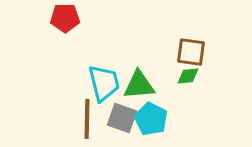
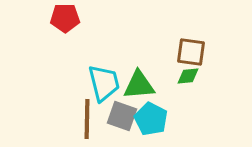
gray square: moved 2 px up
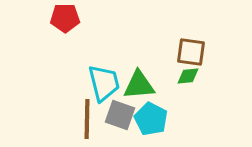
gray square: moved 2 px left, 1 px up
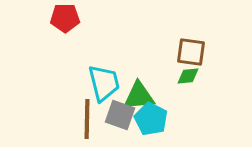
green triangle: moved 11 px down
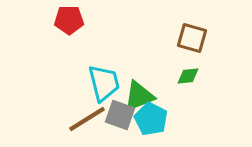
red pentagon: moved 4 px right, 2 px down
brown square: moved 1 px right, 14 px up; rotated 8 degrees clockwise
green triangle: rotated 16 degrees counterclockwise
brown line: rotated 57 degrees clockwise
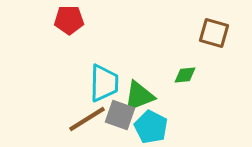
brown square: moved 22 px right, 5 px up
green diamond: moved 3 px left, 1 px up
cyan trapezoid: rotated 15 degrees clockwise
cyan pentagon: moved 8 px down
